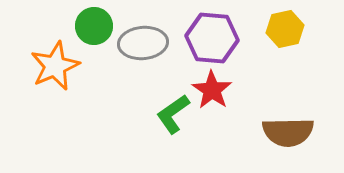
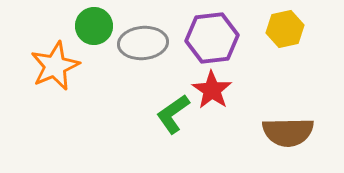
purple hexagon: rotated 12 degrees counterclockwise
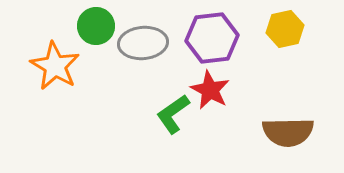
green circle: moved 2 px right
orange star: rotated 18 degrees counterclockwise
red star: moved 2 px left; rotated 6 degrees counterclockwise
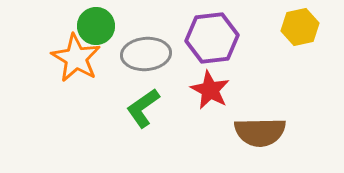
yellow hexagon: moved 15 px right, 2 px up
gray ellipse: moved 3 px right, 11 px down
orange star: moved 21 px right, 8 px up
green L-shape: moved 30 px left, 6 px up
brown semicircle: moved 28 px left
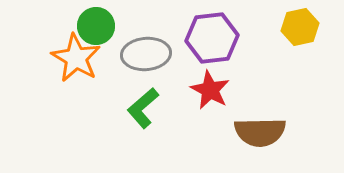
green L-shape: rotated 6 degrees counterclockwise
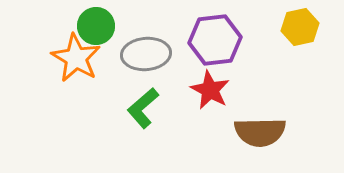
purple hexagon: moved 3 px right, 2 px down
